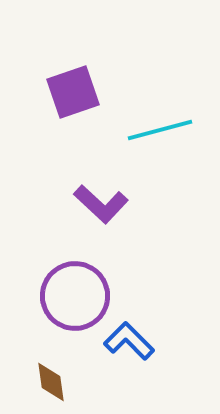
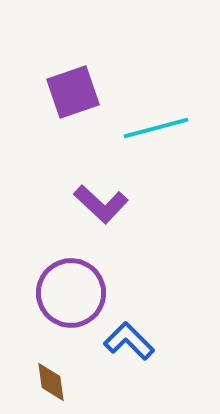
cyan line: moved 4 px left, 2 px up
purple circle: moved 4 px left, 3 px up
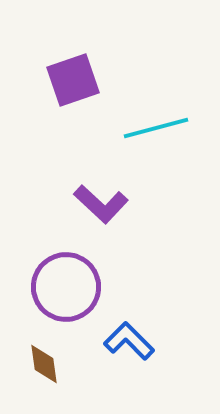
purple square: moved 12 px up
purple circle: moved 5 px left, 6 px up
brown diamond: moved 7 px left, 18 px up
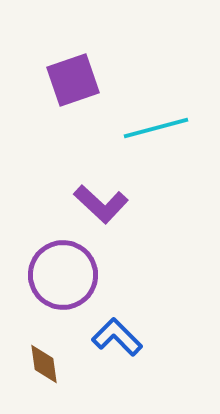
purple circle: moved 3 px left, 12 px up
blue L-shape: moved 12 px left, 4 px up
